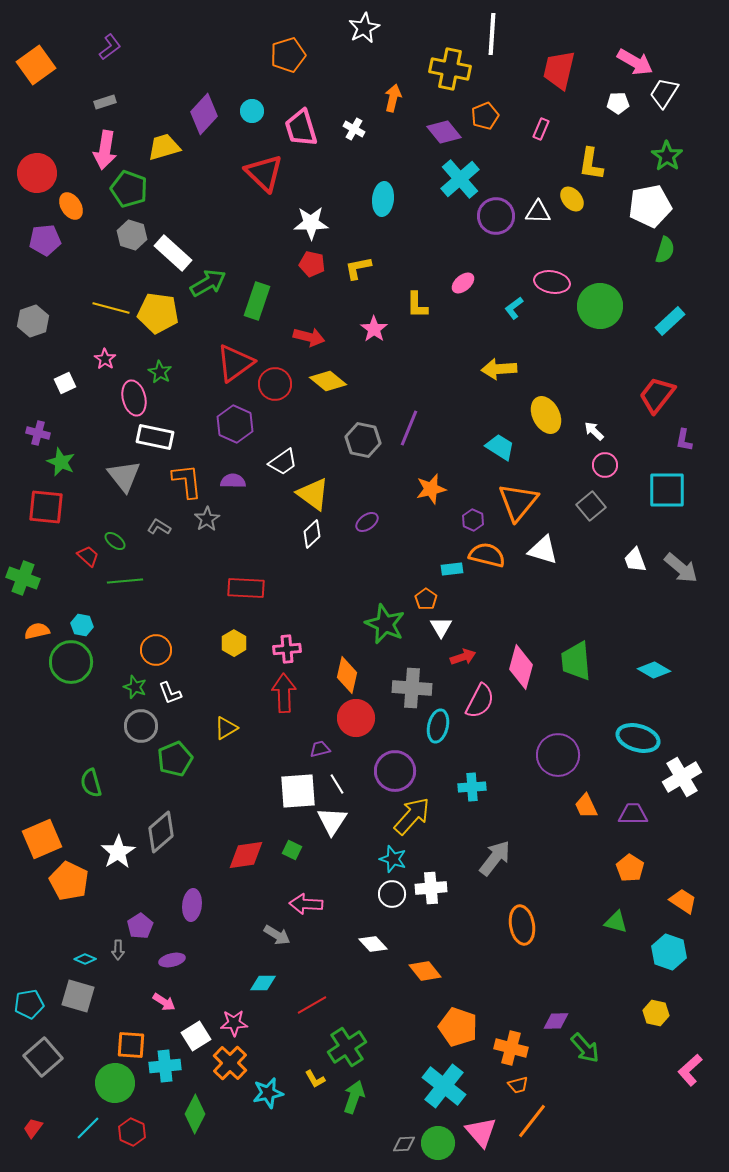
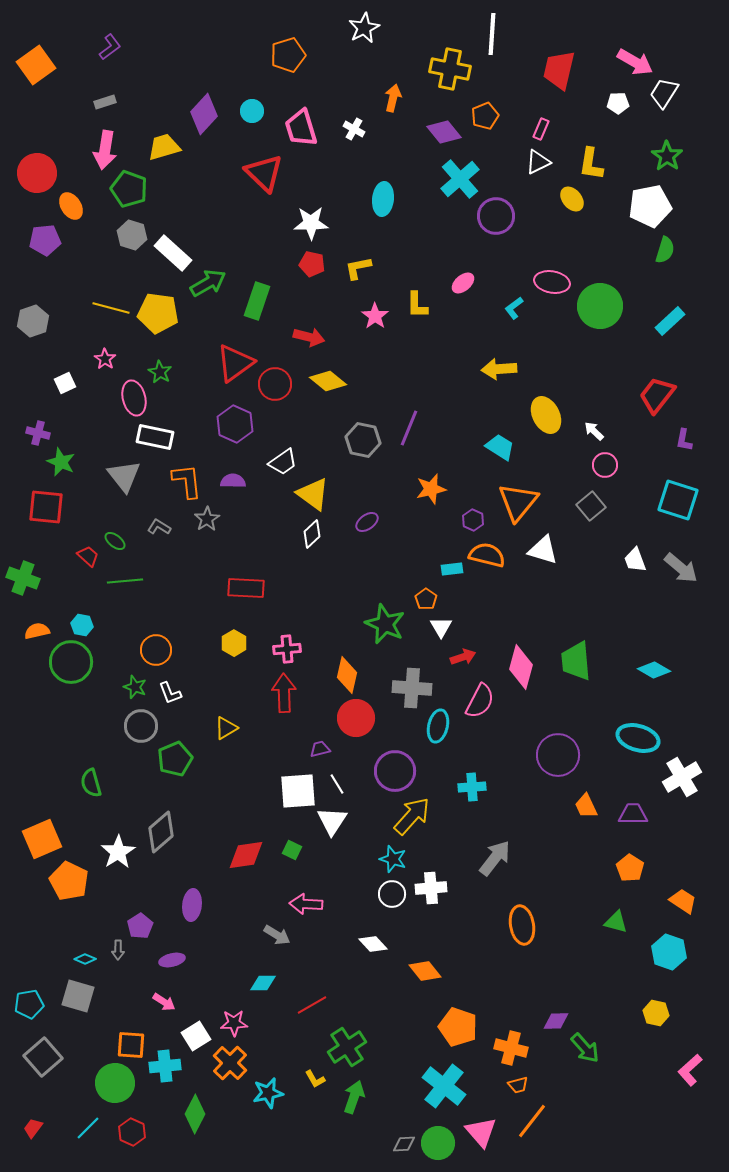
white triangle at (538, 212): moved 50 px up; rotated 28 degrees counterclockwise
pink star at (374, 329): moved 1 px right, 13 px up
cyan square at (667, 490): moved 11 px right, 10 px down; rotated 18 degrees clockwise
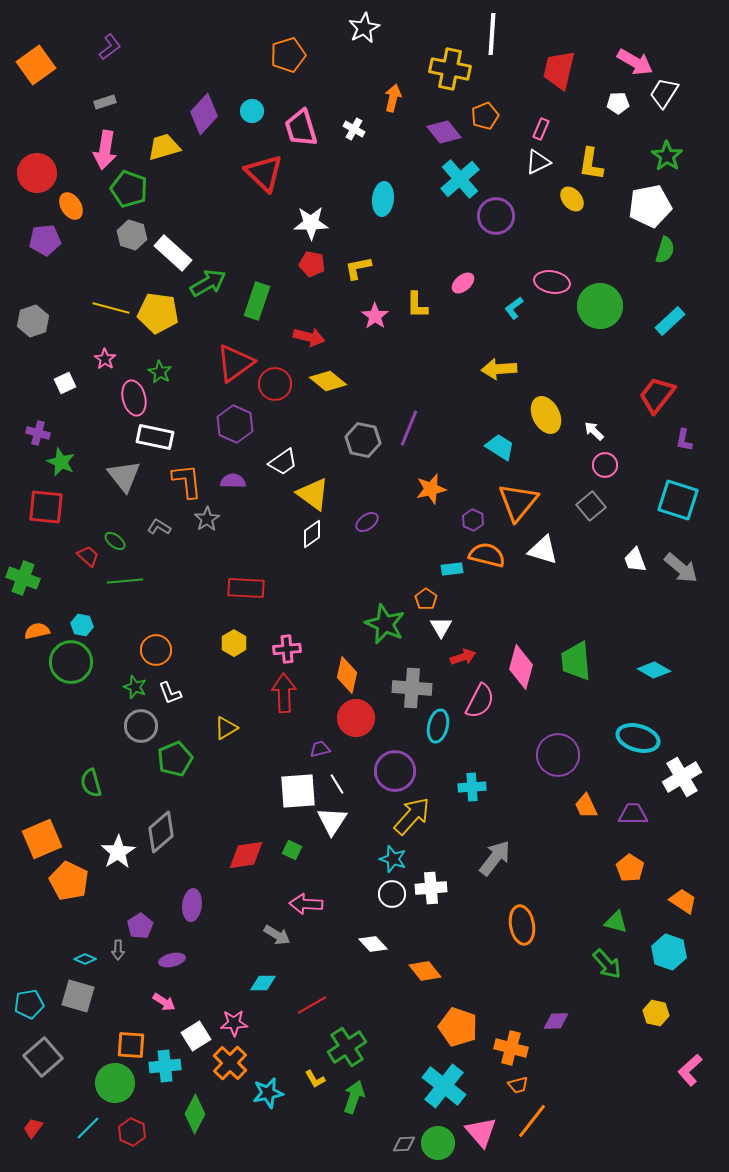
white diamond at (312, 534): rotated 8 degrees clockwise
green arrow at (585, 1048): moved 22 px right, 84 px up
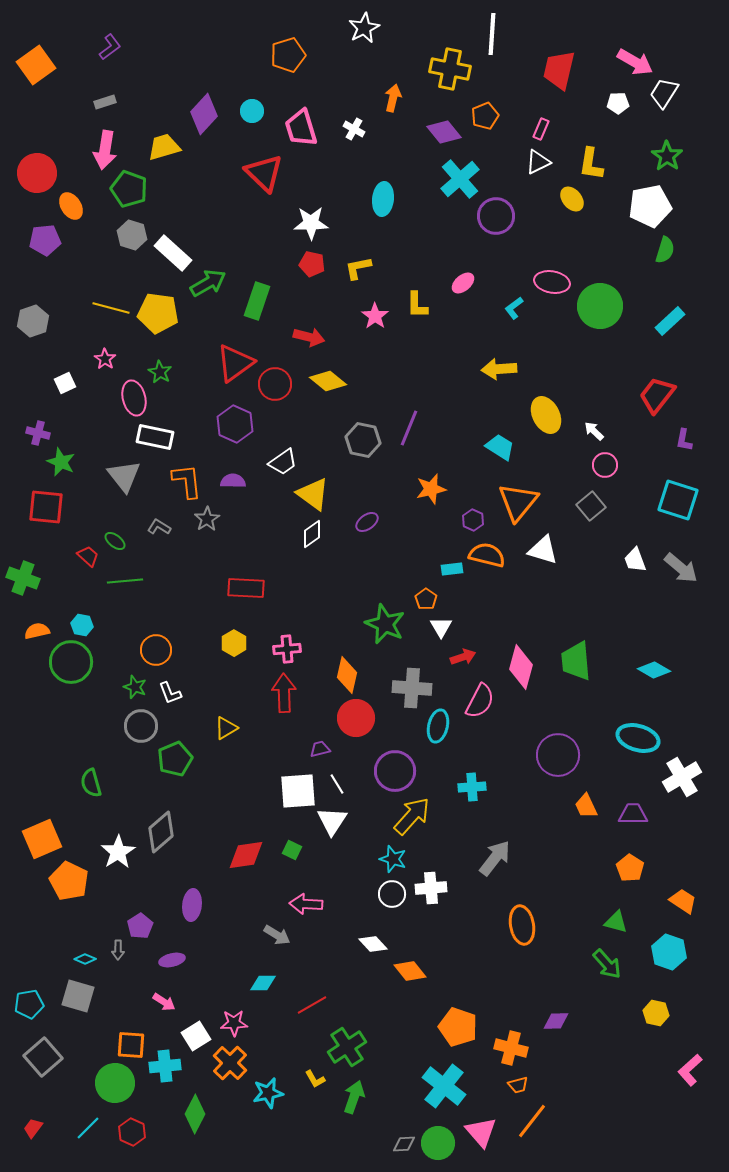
orange diamond at (425, 971): moved 15 px left
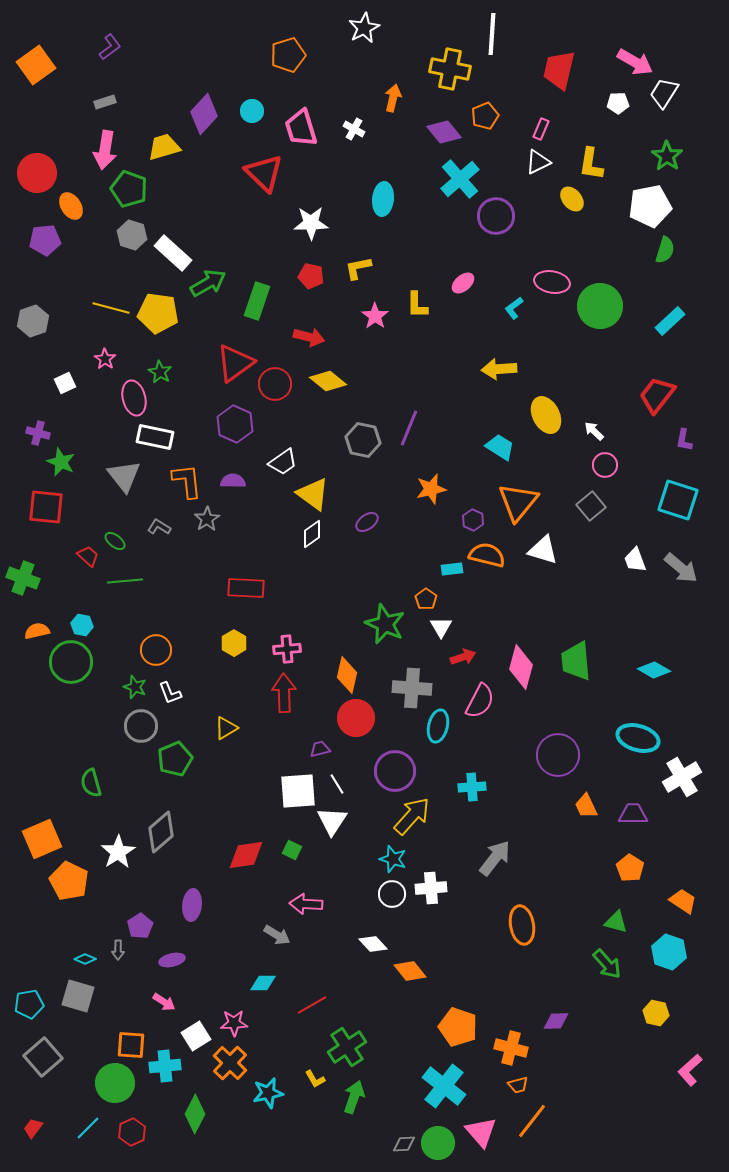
red pentagon at (312, 264): moved 1 px left, 12 px down
red hexagon at (132, 1132): rotated 12 degrees clockwise
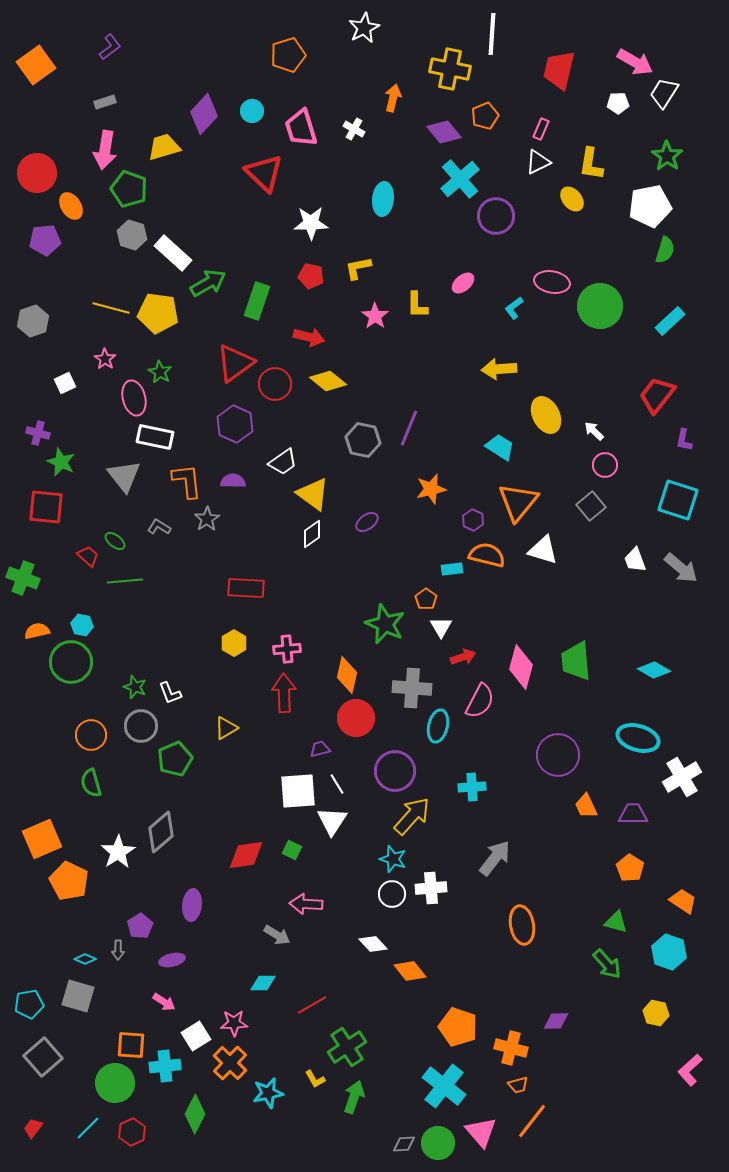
orange circle at (156, 650): moved 65 px left, 85 px down
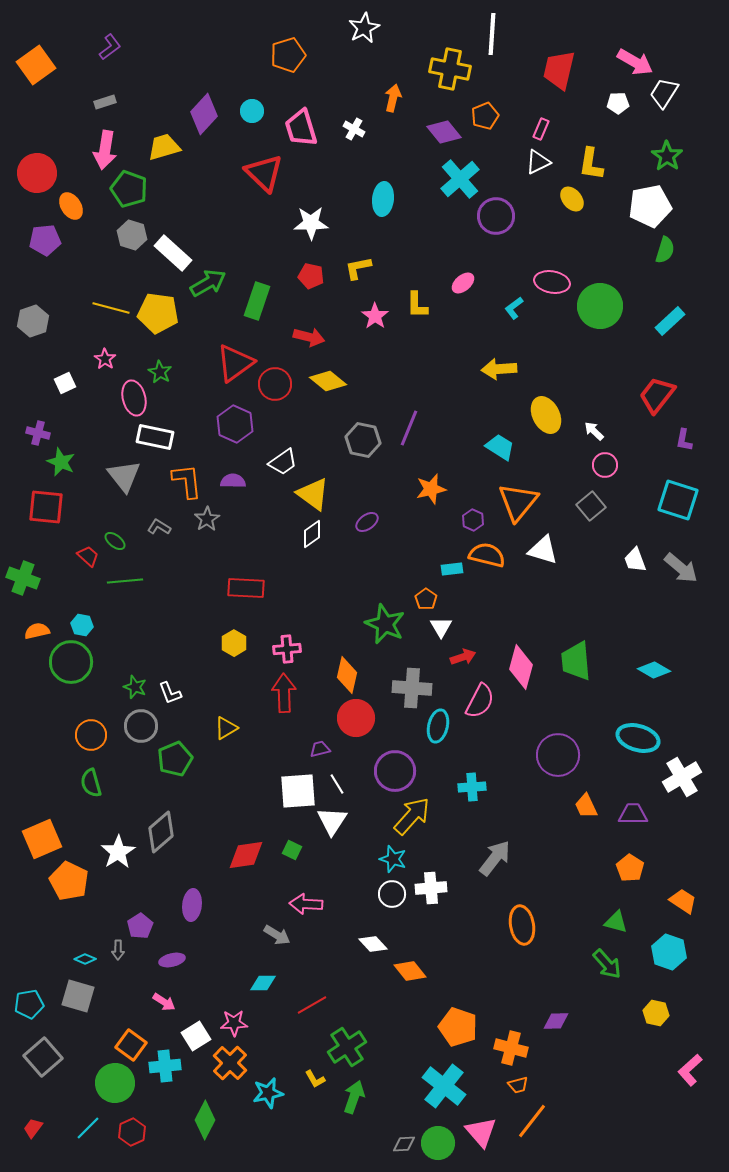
orange square at (131, 1045): rotated 32 degrees clockwise
green diamond at (195, 1114): moved 10 px right, 6 px down
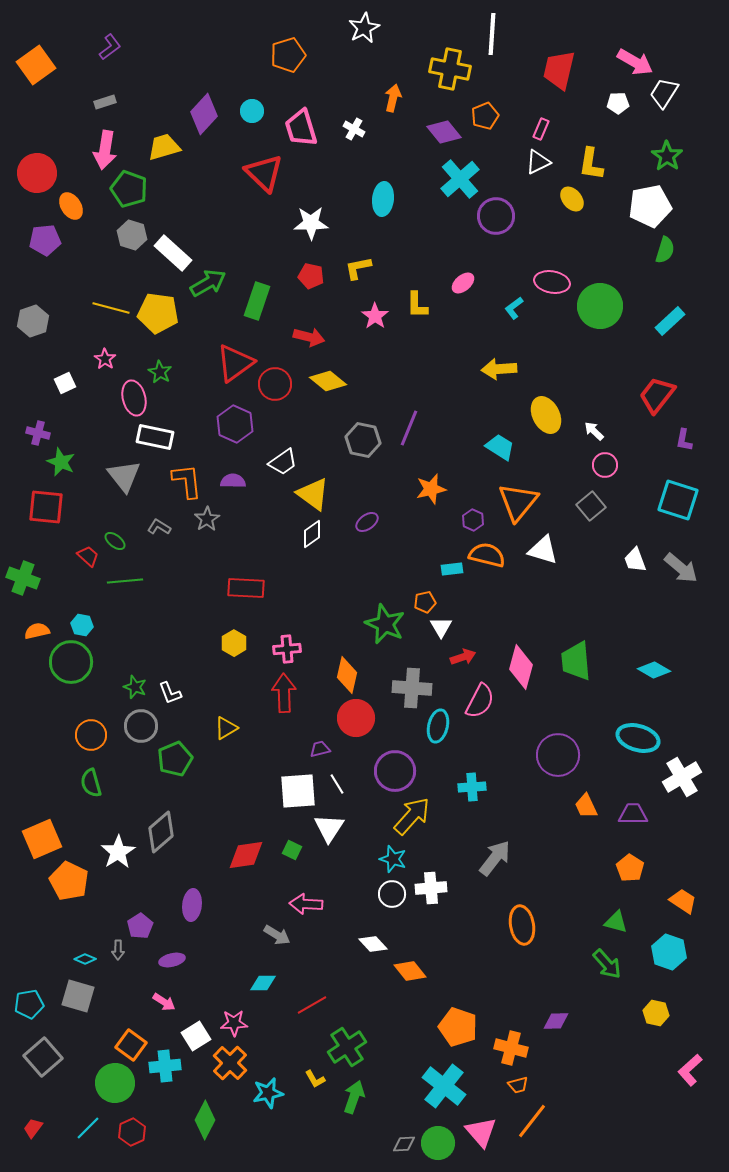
orange pentagon at (426, 599): moved 1 px left, 3 px down; rotated 25 degrees clockwise
white triangle at (332, 821): moved 3 px left, 7 px down
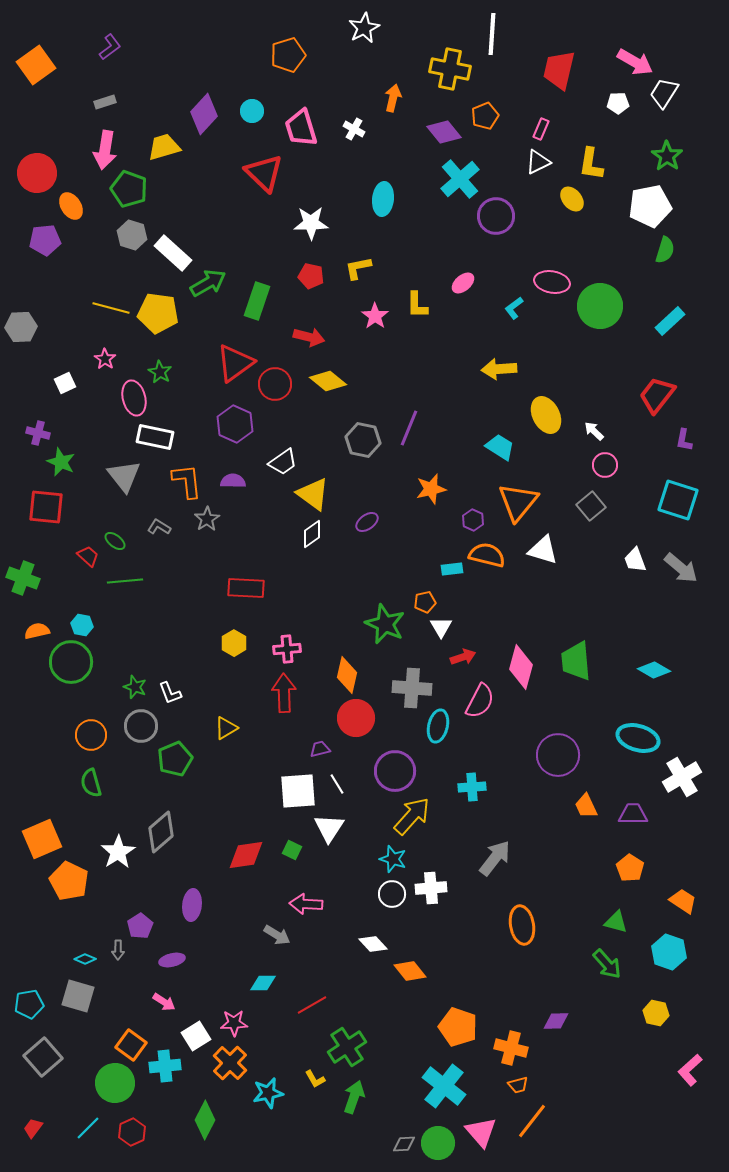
gray hexagon at (33, 321): moved 12 px left, 6 px down; rotated 16 degrees clockwise
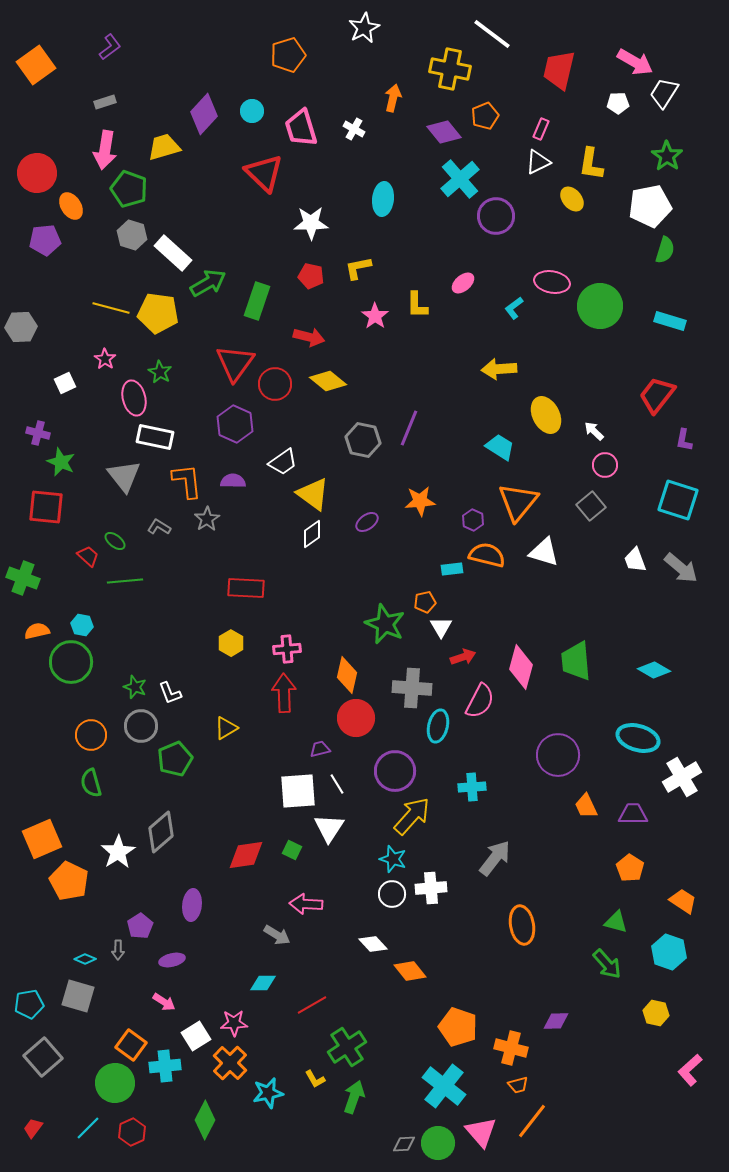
white line at (492, 34): rotated 57 degrees counterclockwise
cyan rectangle at (670, 321): rotated 60 degrees clockwise
red triangle at (235, 363): rotated 18 degrees counterclockwise
orange star at (431, 489): moved 11 px left, 12 px down; rotated 8 degrees clockwise
white triangle at (543, 550): moved 1 px right, 2 px down
yellow hexagon at (234, 643): moved 3 px left
